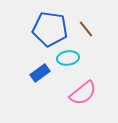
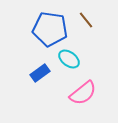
brown line: moved 9 px up
cyan ellipse: moved 1 px right, 1 px down; rotated 45 degrees clockwise
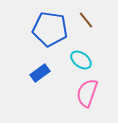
cyan ellipse: moved 12 px right, 1 px down
pink semicircle: moved 4 px right; rotated 148 degrees clockwise
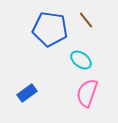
blue rectangle: moved 13 px left, 20 px down
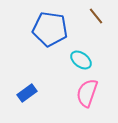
brown line: moved 10 px right, 4 px up
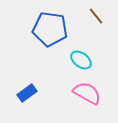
pink semicircle: rotated 100 degrees clockwise
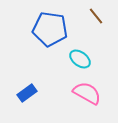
cyan ellipse: moved 1 px left, 1 px up
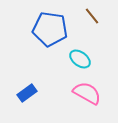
brown line: moved 4 px left
